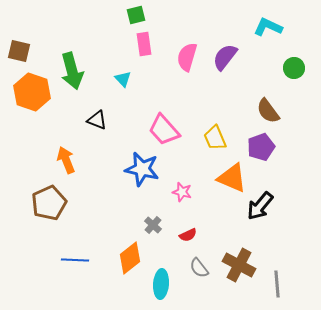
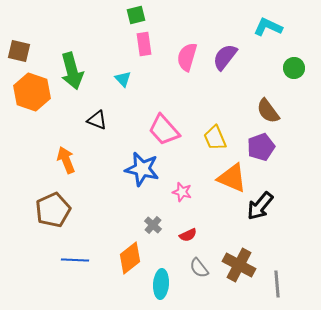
brown pentagon: moved 4 px right, 7 px down
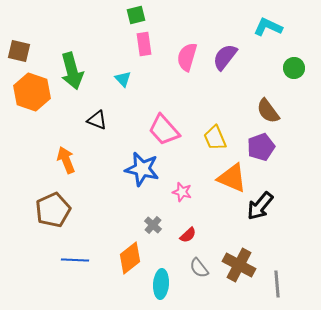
red semicircle: rotated 18 degrees counterclockwise
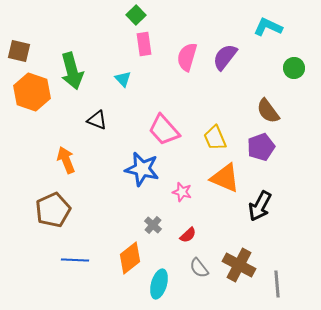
green square: rotated 30 degrees counterclockwise
orange triangle: moved 7 px left
black arrow: rotated 12 degrees counterclockwise
cyan ellipse: moved 2 px left; rotated 12 degrees clockwise
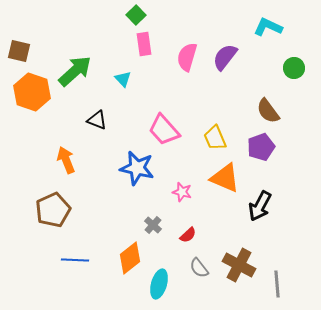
green arrow: moved 3 px right; rotated 117 degrees counterclockwise
blue star: moved 5 px left, 1 px up
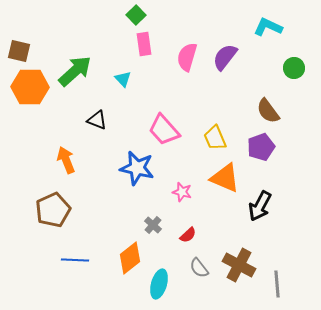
orange hexagon: moved 2 px left, 5 px up; rotated 18 degrees counterclockwise
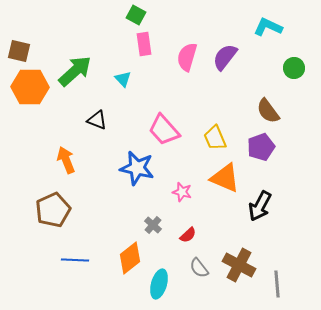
green square: rotated 18 degrees counterclockwise
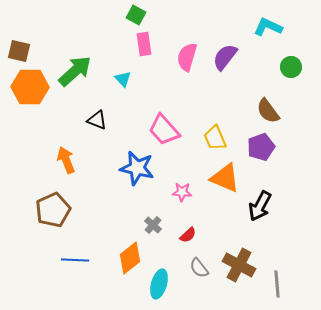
green circle: moved 3 px left, 1 px up
pink star: rotated 12 degrees counterclockwise
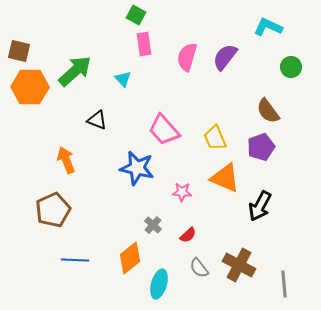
gray line: moved 7 px right
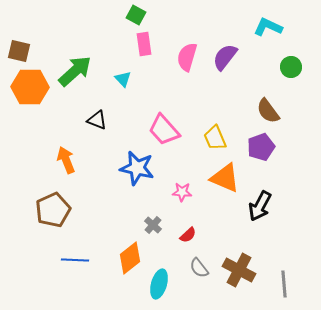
brown cross: moved 5 px down
